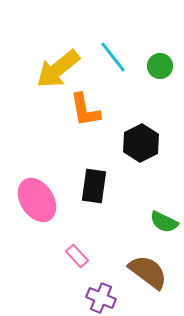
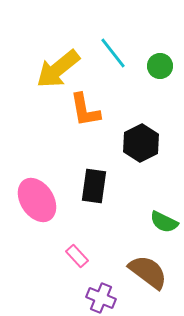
cyan line: moved 4 px up
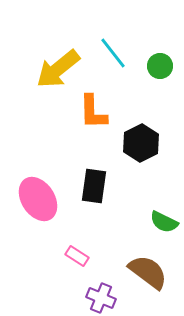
orange L-shape: moved 8 px right, 2 px down; rotated 9 degrees clockwise
pink ellipse: moved 1 px right, 1 px up
pink rectangle: rotated 15 degrees counterclockwise
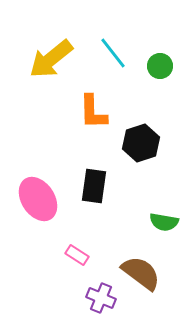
yellow arrow: moved 7 px left, 10 px up
black hexagon: rotated 9 degrees clockwise
green semicircle: rotated 16 degrees counterclockwise
pink rectangle: moved 1 px up
brown semicircle: moved 7 px left, 1 px down
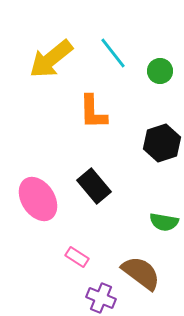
green circle: moved 5 px down
black hexagon: moved 21 px right
black rectangle: rotated 48 degrees counterclockwise
pink rectangle: moved 2 px down
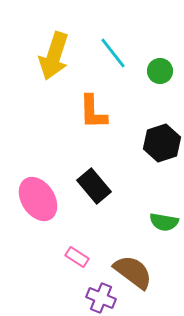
yellow arrow: moved 3 px right, 3 px up; rotated 33 degrees counterclockwise
brown semicircle: moved 8 px left, 1 px up
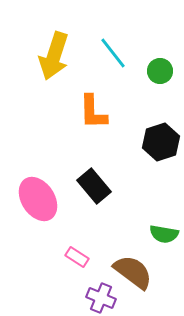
black hexagon: moved 1 px left, 1 px up
green semicircle: moved 12 px down
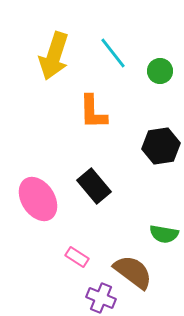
black hexagon: moved 4 px down; rotated 9 degrees clockwise
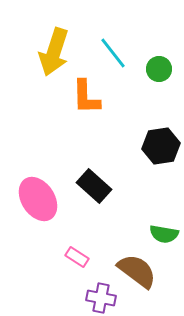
yellow arrow: moved 4 px up
green circle: moved 1 px left, 2 px up
orange L-shape: moved 7 px left, 15 px up
black rectangle: rotated 8 degrees counterclockwise
brown semicircle: moved 4 px right, 1 px up
purple cross: rotated 12 degrees counterclockwise
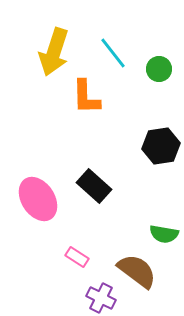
purple cross: rotated 16 degrees clockwise
